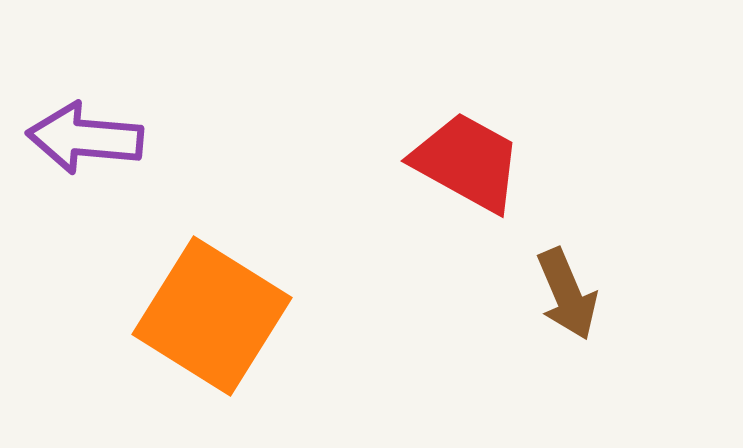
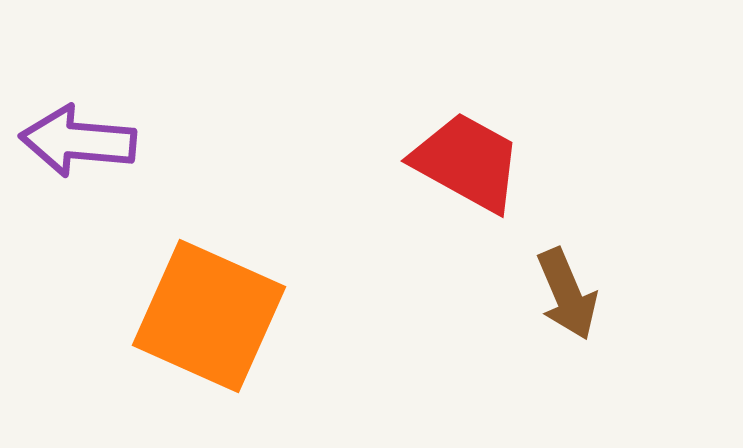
purple arrow: moved 7 px left, 3 px down
orange square: moved 3 px left; rotated 8 degrees counterclockwise
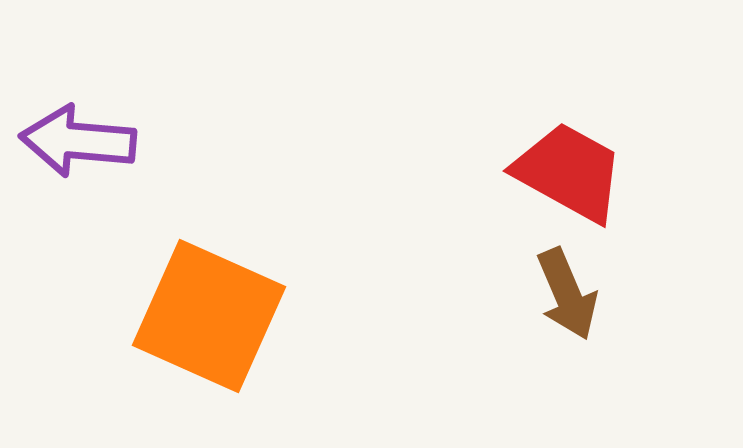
red trapezoid: moved 102 px right, 10 px down
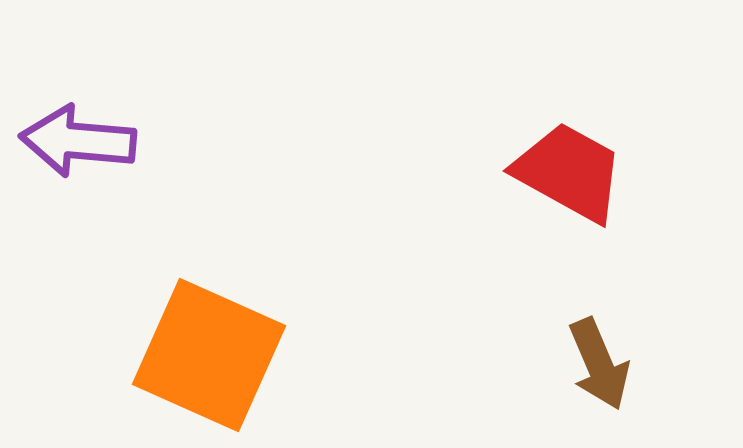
brown arrow: moved 32 px right, 70 px down
orange square: moved 39 px down
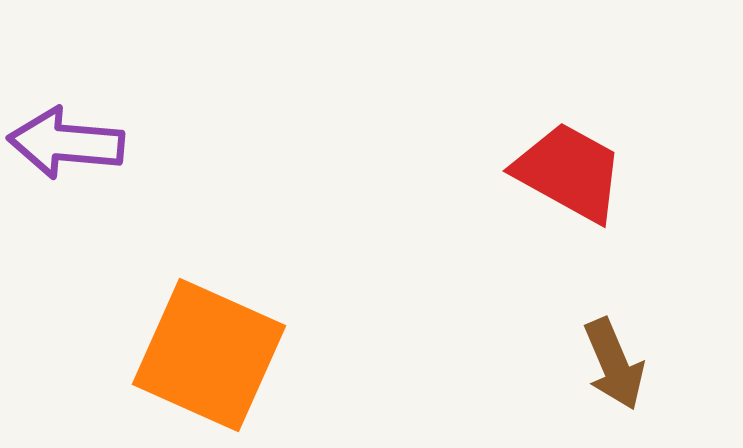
purple arrow: moved 12 px left, 2 px down
brown arrow: moved 15 px right
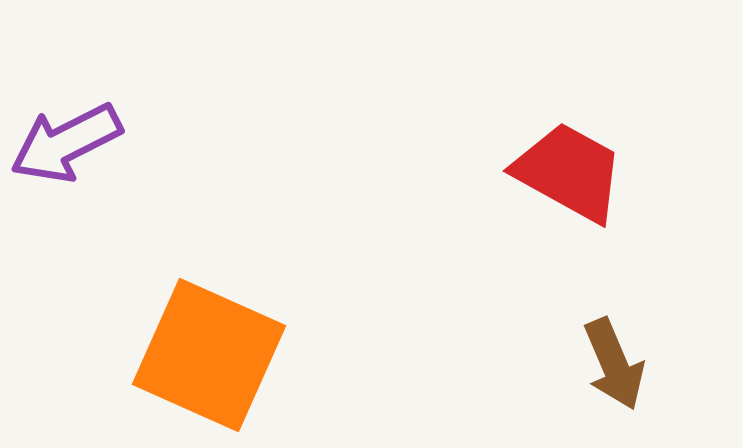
purple arrow: rotated 32 degrees counterclockwise
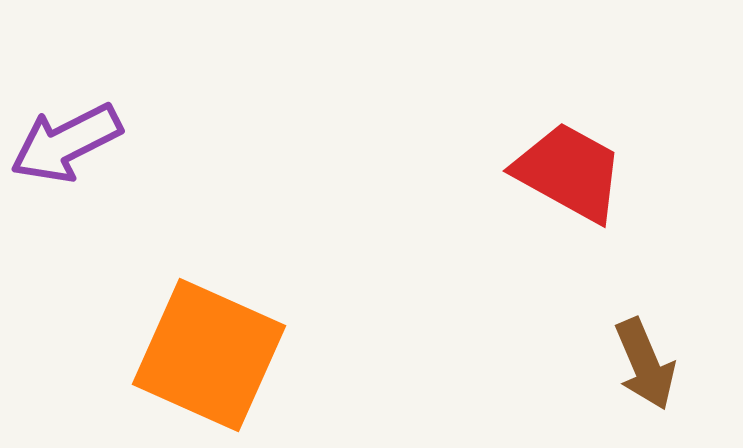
brown arrow: moved 31 px right
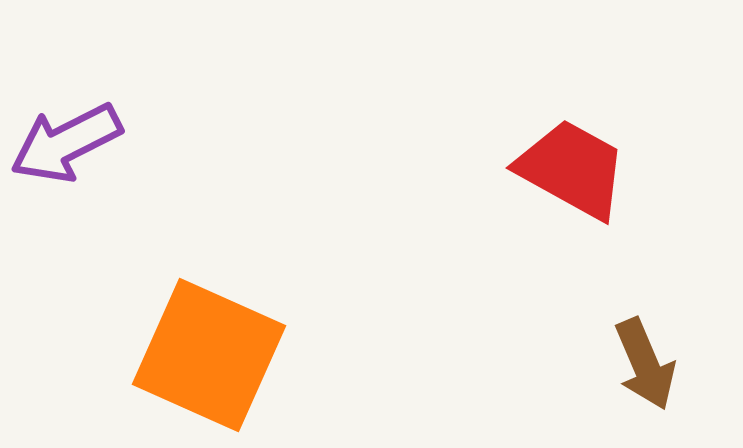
red trapezoid: moved 3 px right, 3 px up
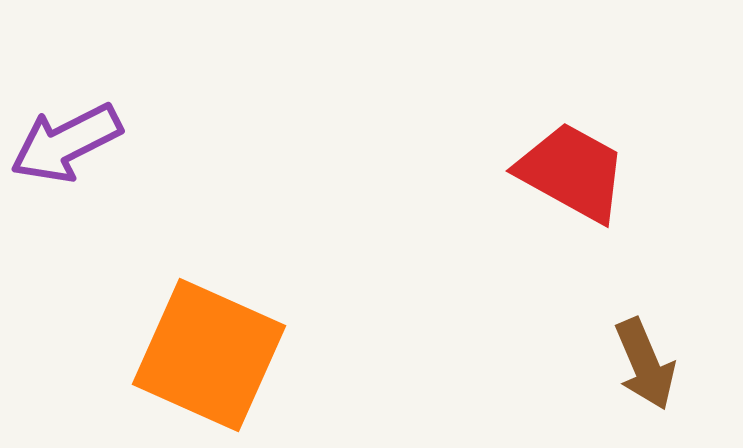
red trapezoid: moved 3 px down
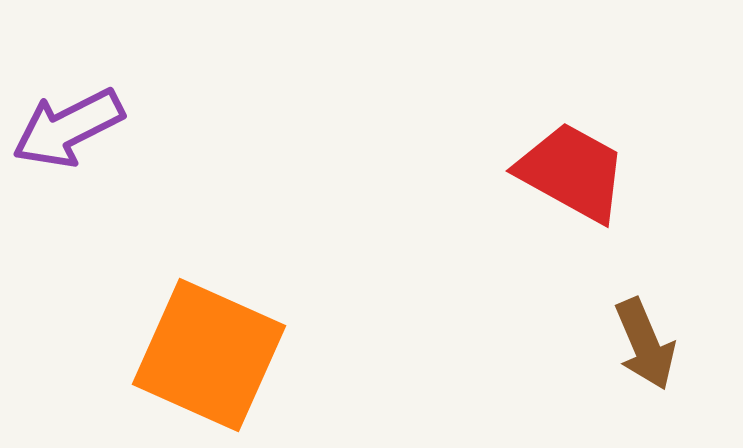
purple arrow: moved 2 px right, 15 px up
brown arrow: moved 20 px up
